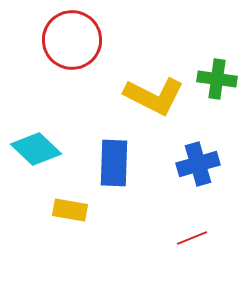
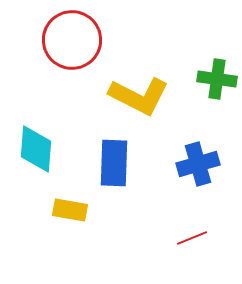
yellow L-shape: moved 15 px left
cyan diamond: rotated 51 degrees clockwise
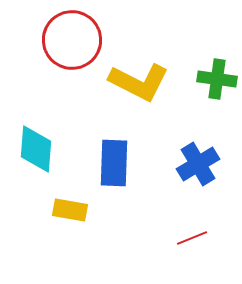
yellow L-shape: moved 14 px up
blue cross: rotated 15 degrees counterclockwise
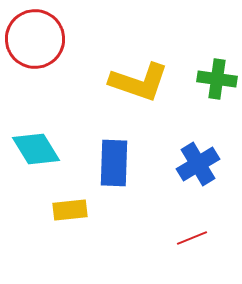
red circle: moved 37 px left, 1 px up
yellow L-shape: rotated 8 degrees counterclockwise
cyan diamond: rotated 36 degrees counterclockwise
yellow rectangle: rotated 16 degrees counterclockwise
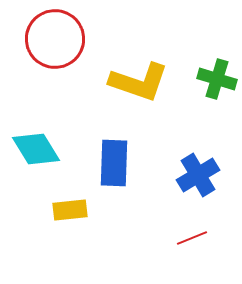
red circle: moved 20 px right
green cross: rotated 9 degrees clockwise
blue cross: moved 11 px down
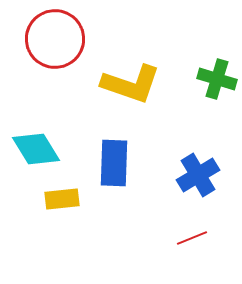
yellow L-shape: moved 8 px left, 2 px down
yellow rectangle: moved 8 px left, 11 px up
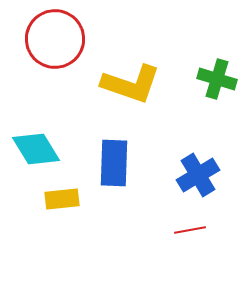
red line: moved 2 px left, 8 px up; rotated 12 degrees clockwise
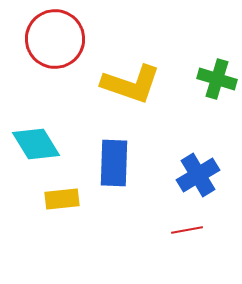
cyan diamond: moved 5 px up
red line: moved 3 px left
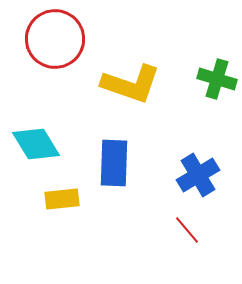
red line: rotated 60 degrees clockwise
